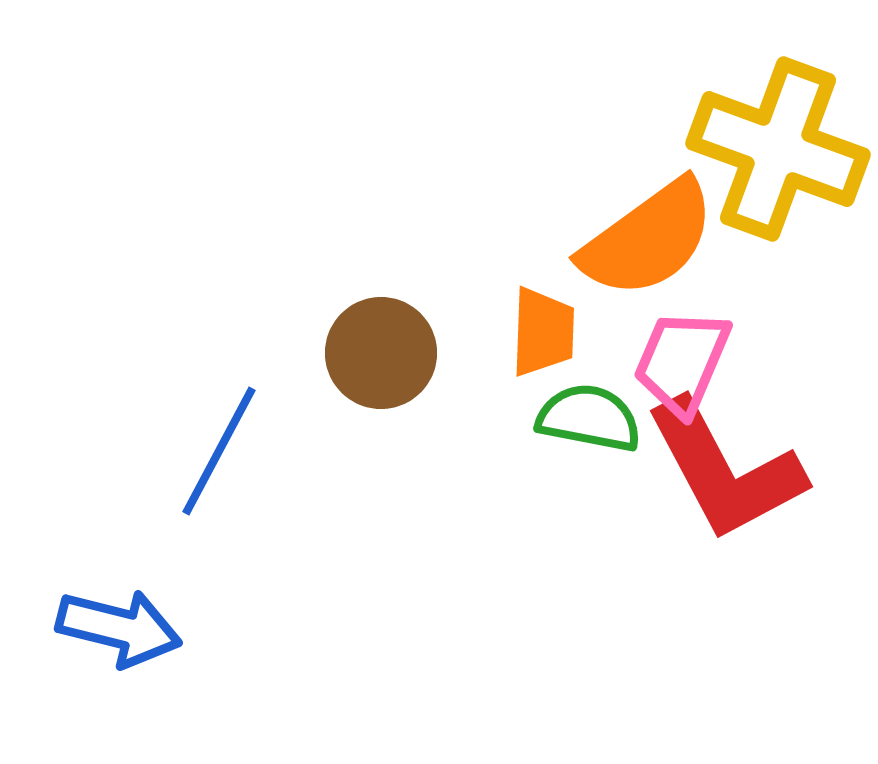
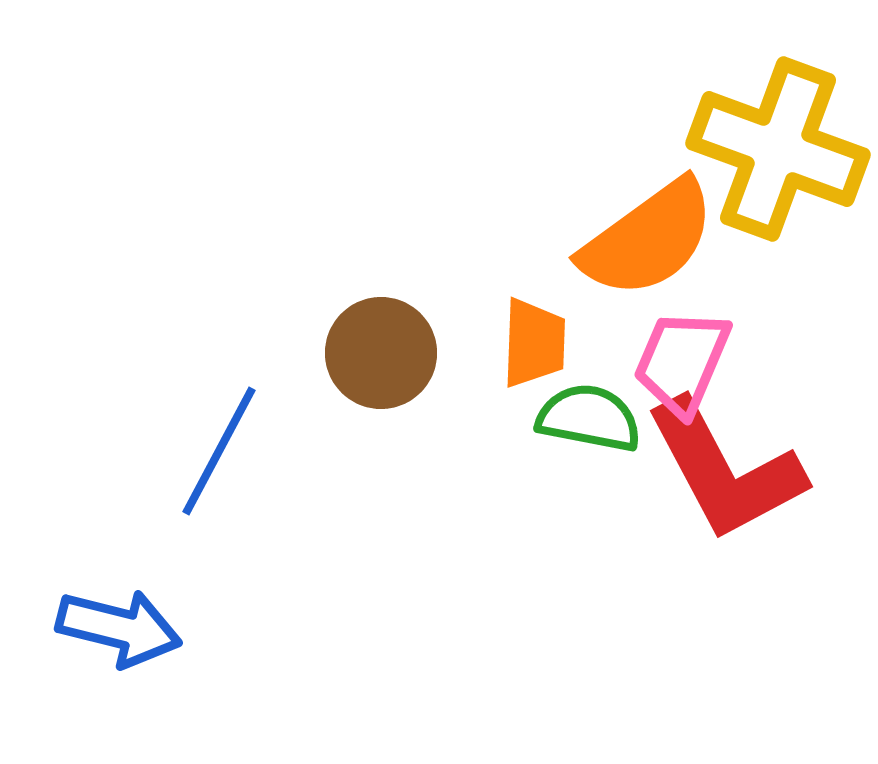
orange trapezoid: moved 9 px left, 11 px down
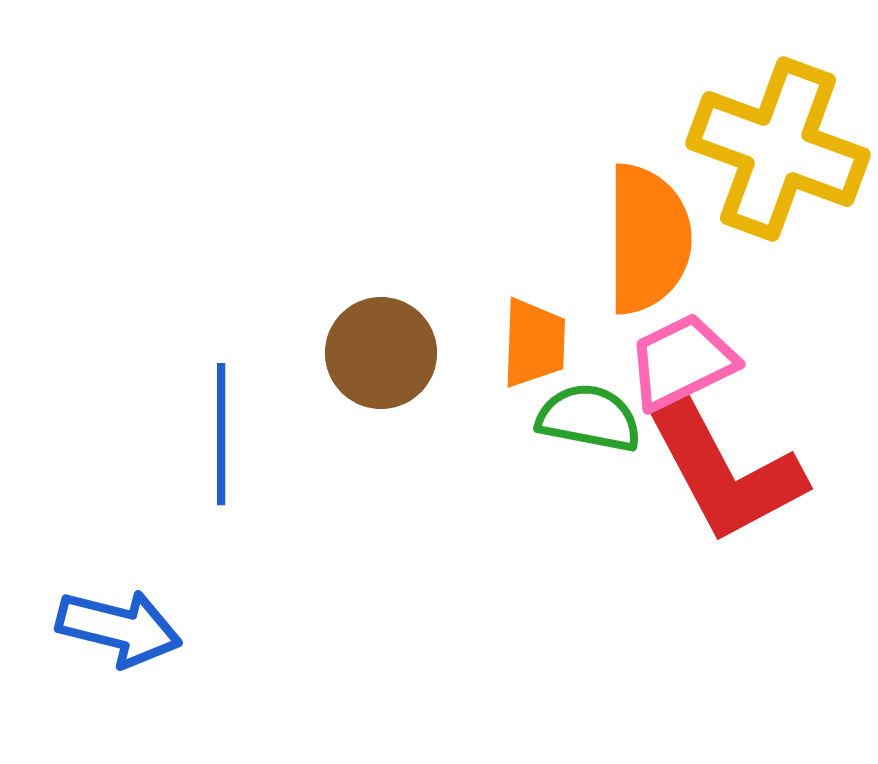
orange semicircle: rotated 54 degrees counterclockwise
pink trapezoid: rotated 41 degrees clockwise
blue line: moved 2 px right, 17 px up; rotated 28 degrees counterclockwise
red L-shape: moved 2 px down
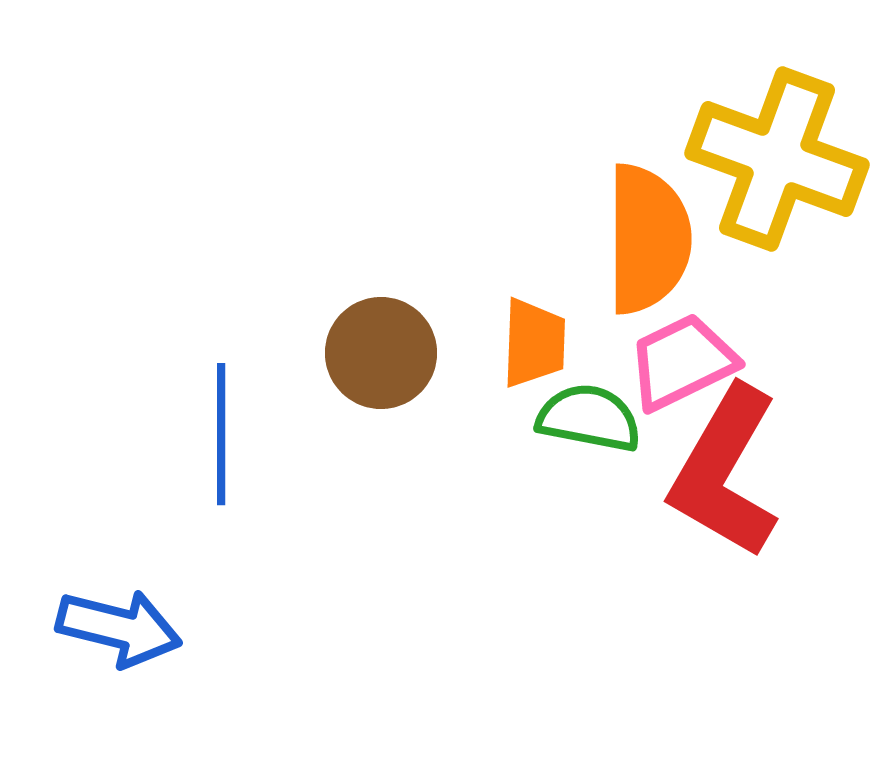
yellow cross: moved 1 px left, 10 px down
red L-shape: rotated 58 degrees clockwise
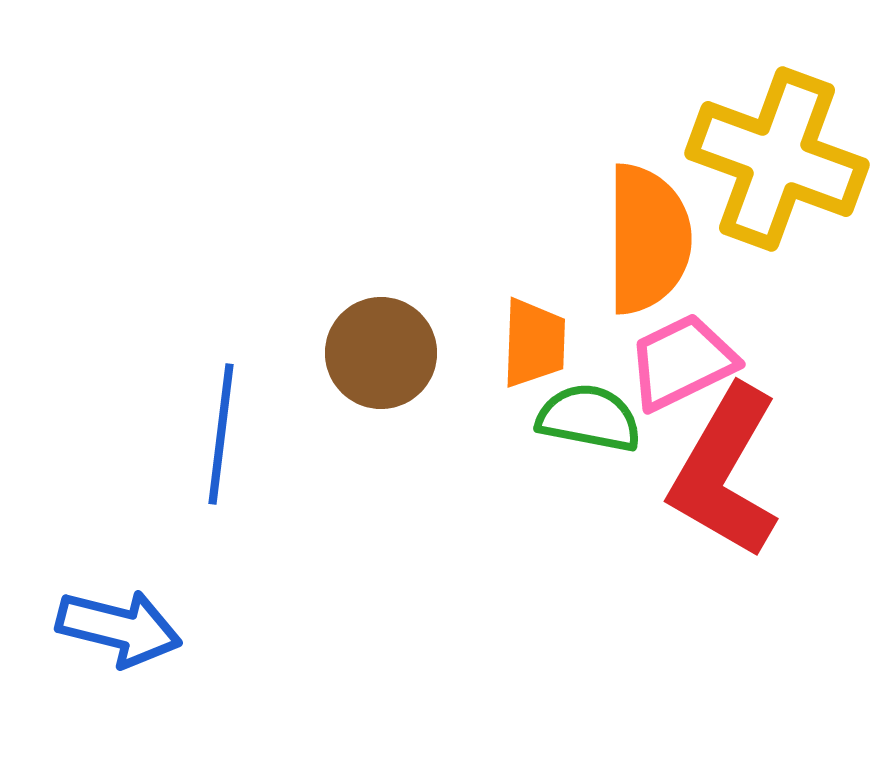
blue line: rotated 7 degrees clockwise
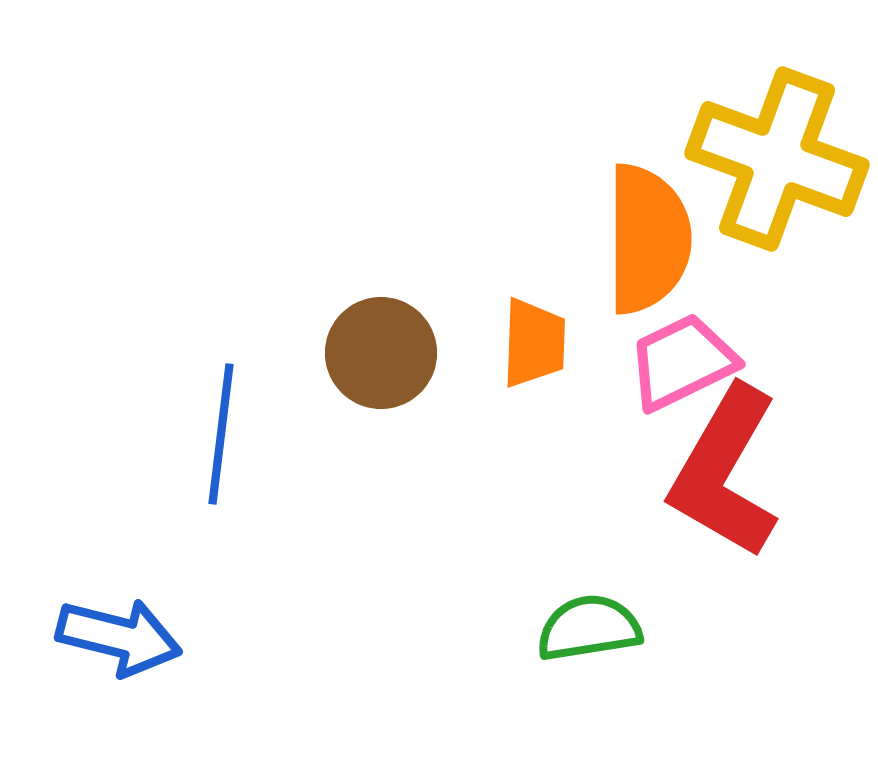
green semicircle: moved 210 px down; rotated 20 degrees counterclockwise
blue arrow: moved 9 px down
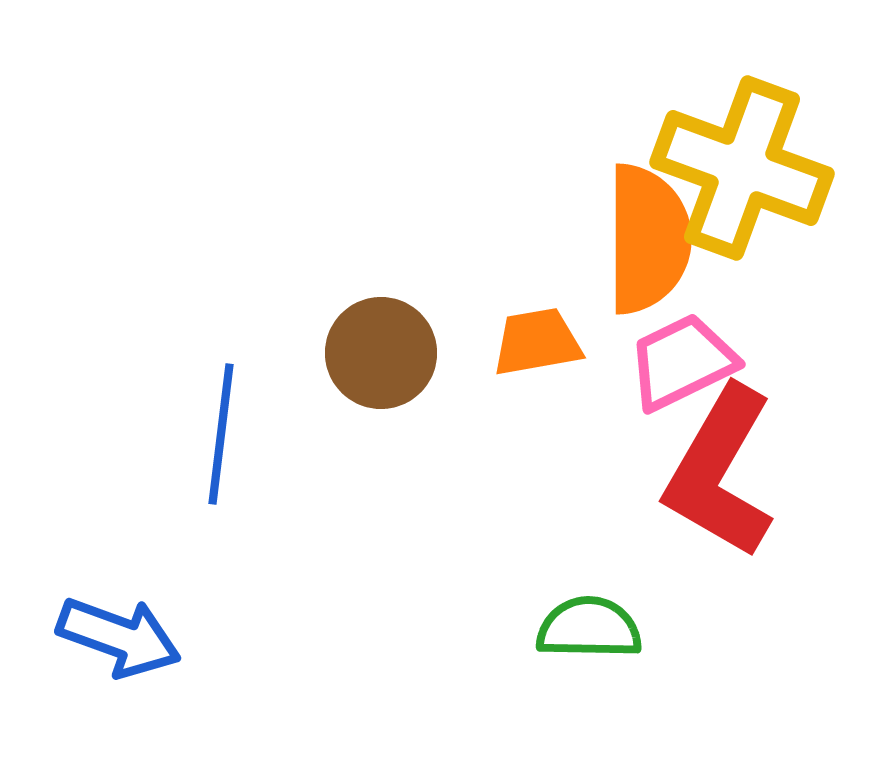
yellow cross: moved 35 px left, 9 px down
orange trapezoid: moved 3 px right, 1 px up; rotated 102 degrees counterclockwise
red L-shape: moved 5 px left
green semicircle: rotated 10 degrees clockwise
blue arrow: rotated 6 degrees clockwise
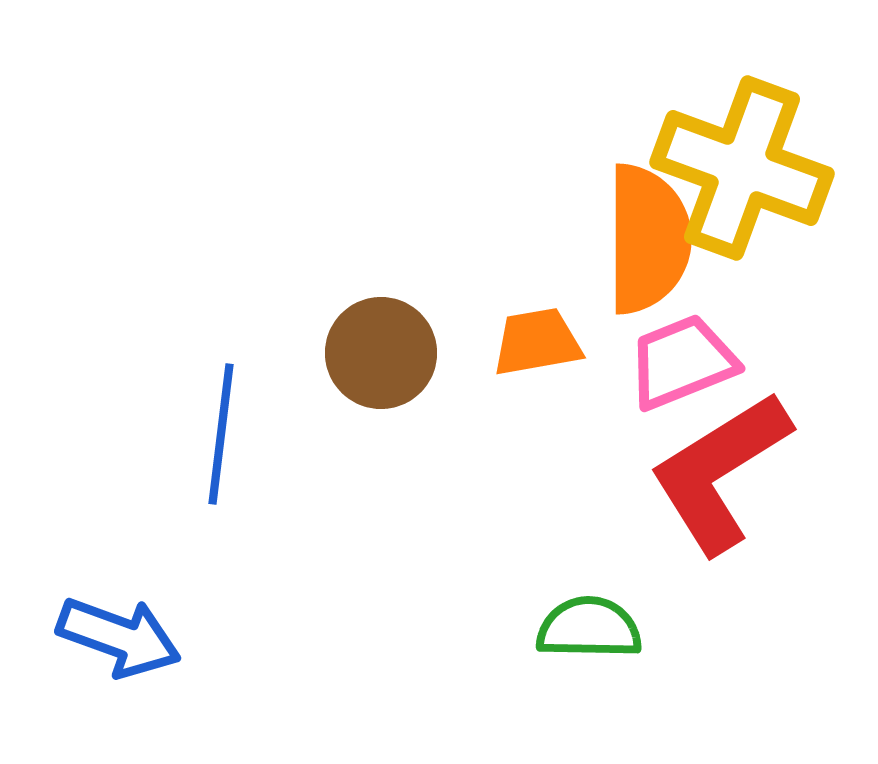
pink trapezoid: rotated 4 degrees clockwise
red L-shape: rotated 28 degrees clockwise
